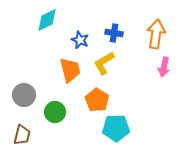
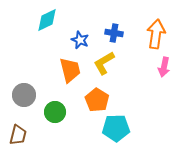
brown trapezoid: moved 4 px left
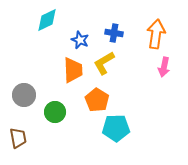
orange trapezoid: moved 3 px right; rotated 12 degrees clockwise
brown trapezoid: moved 3 px down; rotated 25 degrees counterclockwise
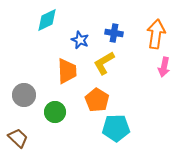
orange trapezoid: moved 6 px left, 1 px down
brown trapezoid: rotated 35 degrees counterclockwise
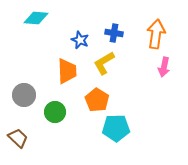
cyan diamond: moved 11 px left, 2 px up; rotated 30 degrees clockwise
